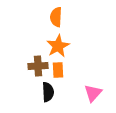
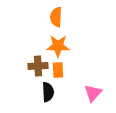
orange star: rotated 30 degrees clockwise
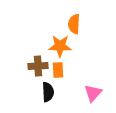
orange semicircle: moved 18 px right, 7 px down
orange star: moved 2 px right
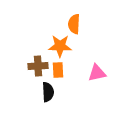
pink triangle: moved 4 px right, 20 px up; rotated 36 degrees clockwise
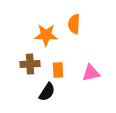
orange star: moved 14 px left, 11 px up
brown cross: moved 8 px left, 2 px up
pink triangle: moved 6 px left
black semicircle: moved 1 px left; rotated 36 degrees clockwise
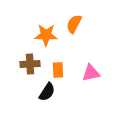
orange semicircle: rotated 24 degrees clockwise
